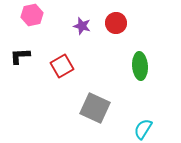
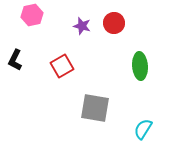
red circle: moved 2 px left
black L-shape: moved 5 px left, 4 px down; rotated 60 degrees counterclockwise
gray square: rotated 16 degrees counterclockwise
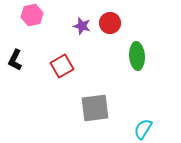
red circle: moved 4 px left
green ellipse: moved 3 px left, 10 px up
gray square: rotated 16 degrees counterclockwise
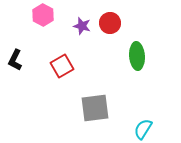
pink hexagon: moved 11 px right; rotated 20 degrees counterclockwise
